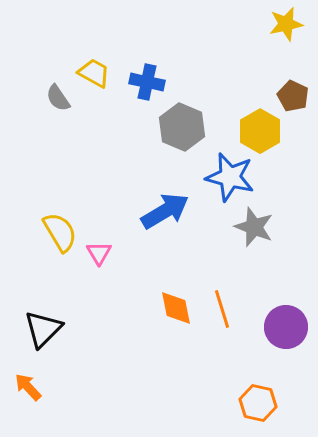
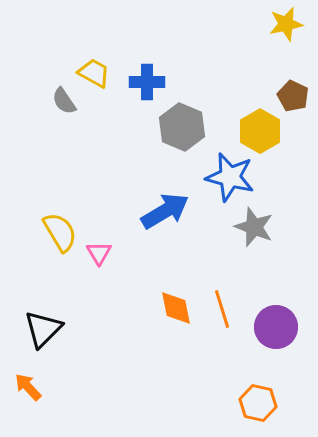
blue cross: rotated 12 degrees counterclockwise
gray semicircle: moved 6 px right, 3 px down
purple circle: moved 10 px left
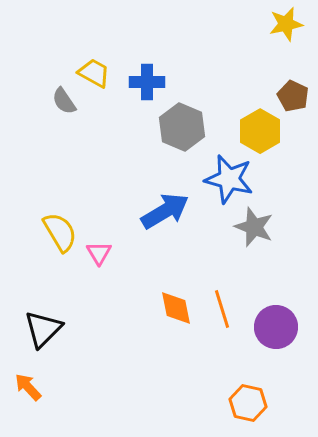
blue star: moved 1 px left, 2 px down
orange hexagon: moved 10 px left
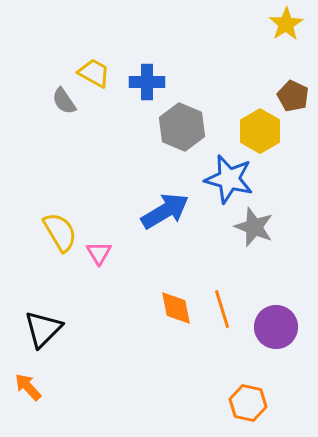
yellow star: rotated 20 degrees counterclockwise
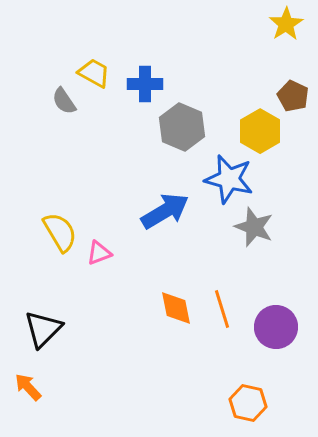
blue cross: moved 2 px left, 2 px down
pink triangle: rotated 40 degrees clockwise
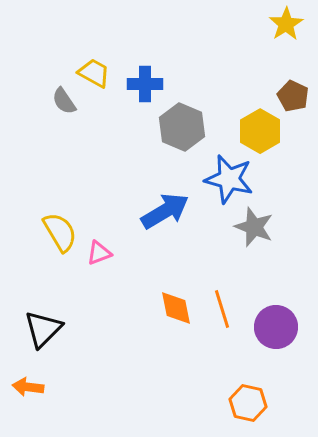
orange arrow: rotated 40 degrees counterclockwise
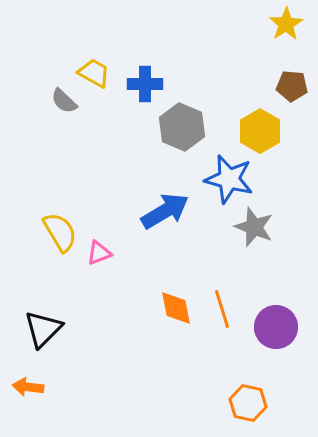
brown pentagon: moved 1 px left, 10 px up; rotated 20 degrees counterclockwise
gray semicircle: rotated 12 degrees counterclockwise
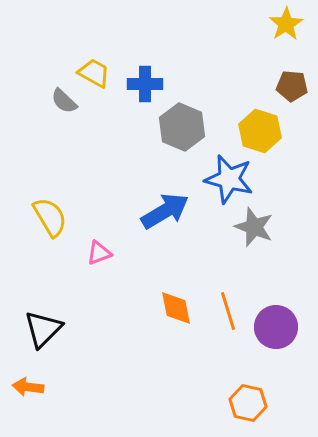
yellow hexagon: rotated 12 degrees counterclockwise
yellow semicircle: moved 10 px left, 15 px up
orange line: moved 6 px right, 2 px down
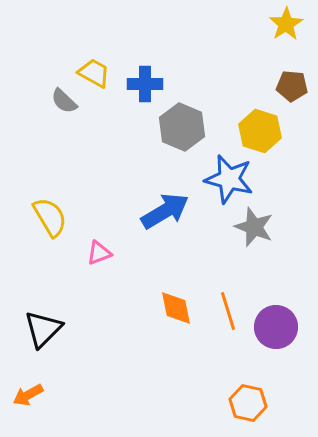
orange arrow: moved 8 px down; rotated 36 degrees counterclockwise
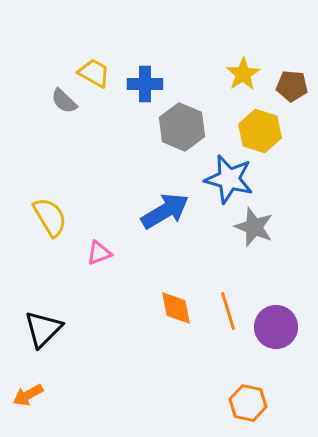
yellow star: moved 43 px left, 50 px down
